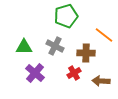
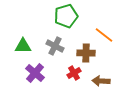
green triangle: moved 1 px left, 1 px up
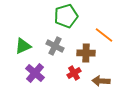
green triangle: rotated 24 degrees counterclockwise
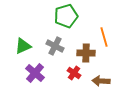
orange line: moved 2 px down; rotated 36 degrees clockwise
red cross: rotated 24 degrees counterclockwise
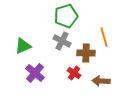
gray cross: moved 7 px right, 5 px up
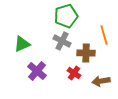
orange line: moved 2 px up
green triangle: moved 1 px left, 2 px up
purple cross: moved 2 px right, 2 px up
brown arrow: rotated 12 degrees counterclockwise
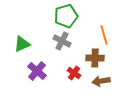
brown cross: moved 9 px right, 5 px down
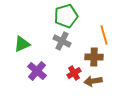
brown cross: moved 1 px left, 1 px up
red cross: rotated 24 degrees clockwise
brown arrow: moved 8 px left
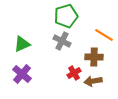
orange line: rotated 42 degrees counterclockwise
purple cross: moved 15 px left, 3 px down
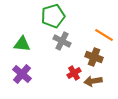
green pentagon: moved 13 px left
green triangle: rotated 30 degrees clockwise
brown cross: rotated 18 degrees clockwise
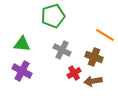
orange line: moved 1 px right
gray cross: moved 9 px down
purple cross: moved 3 px up; rotated 12 degrees counterclockwise
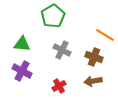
green pentagon: rotated 15 degrees counterclockwise
red cross: moved 15 px left, 13 px down
